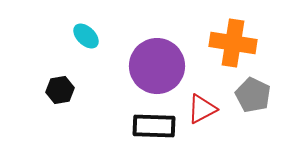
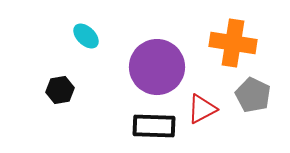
purple circle: moved 1 px down
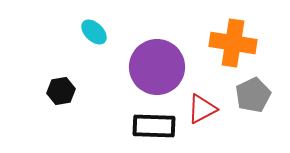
cyan ellipse: moved 8 px right, 4 px up
black hexagon: moved 1 px right, 1 px down
gray pentagon: rotated 20 degrees clockwise
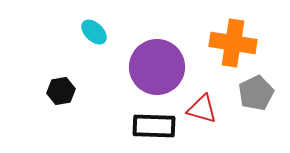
gray pentagon: moved 3 px right, 2 px up
red triangle: rotated 44 degrees clockwise
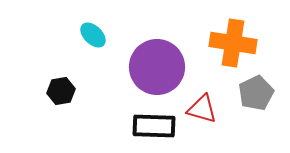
cyan ellipse: moved 1 px left, 3 px down
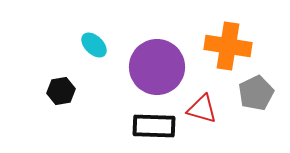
cyan ellipse: moved 1 px right, 10 px down
orange cross: moved 5 px left, 3 px down
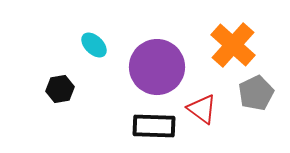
orange cross: moved 5 px right, 1 px up; rotated 33 degrees clockwise
black hexagon: moved 1 px left, 2 px up
red triangle: rotated 20 degrees clockwise
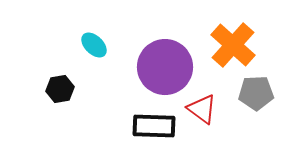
purple circle: moved 8 px right
gray pentagon: rotated 24 degrees clockwise
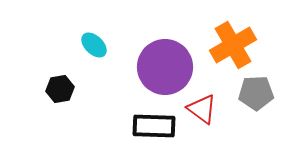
orange cross: rotated 18 degrees clockwise
